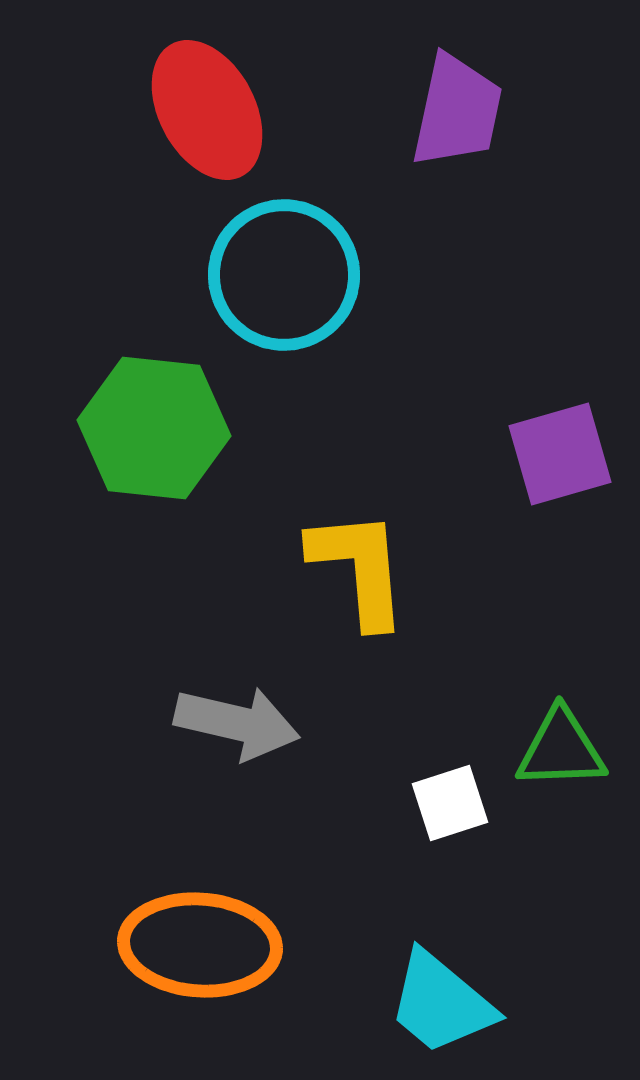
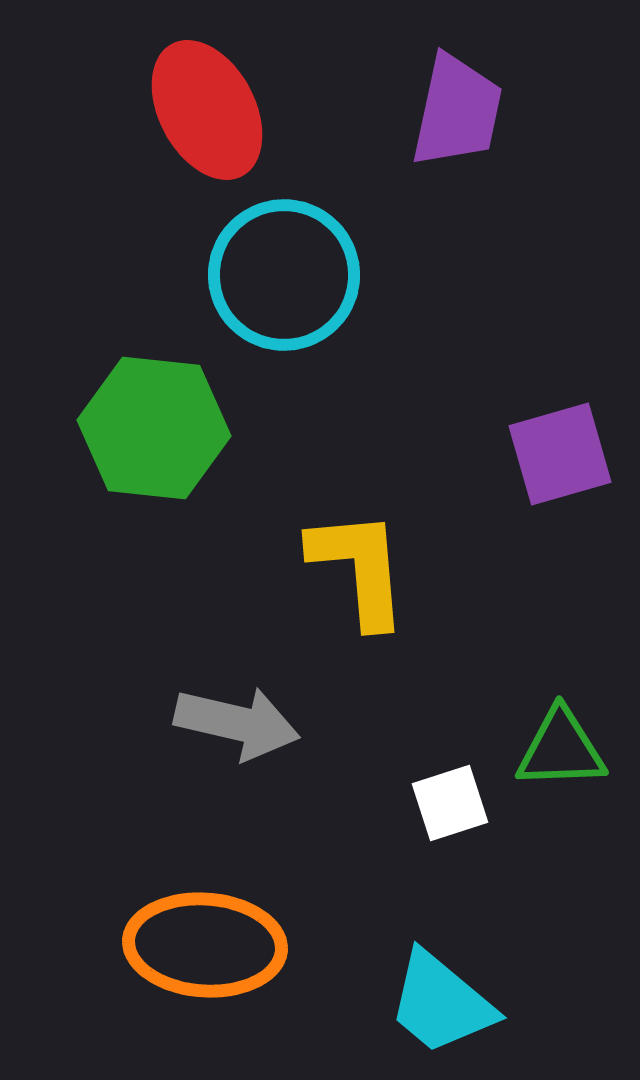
orange ellipse: moved 5 px right
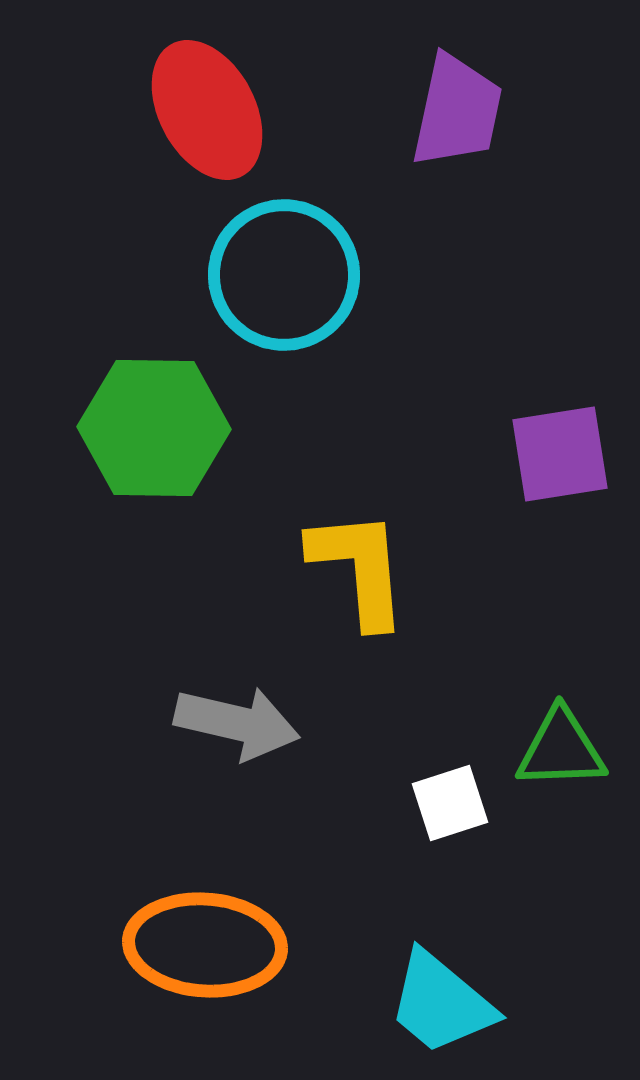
green hexagon: rotated 5 degrees counterclockwise
purple square: rotated 7 degrees clockwise
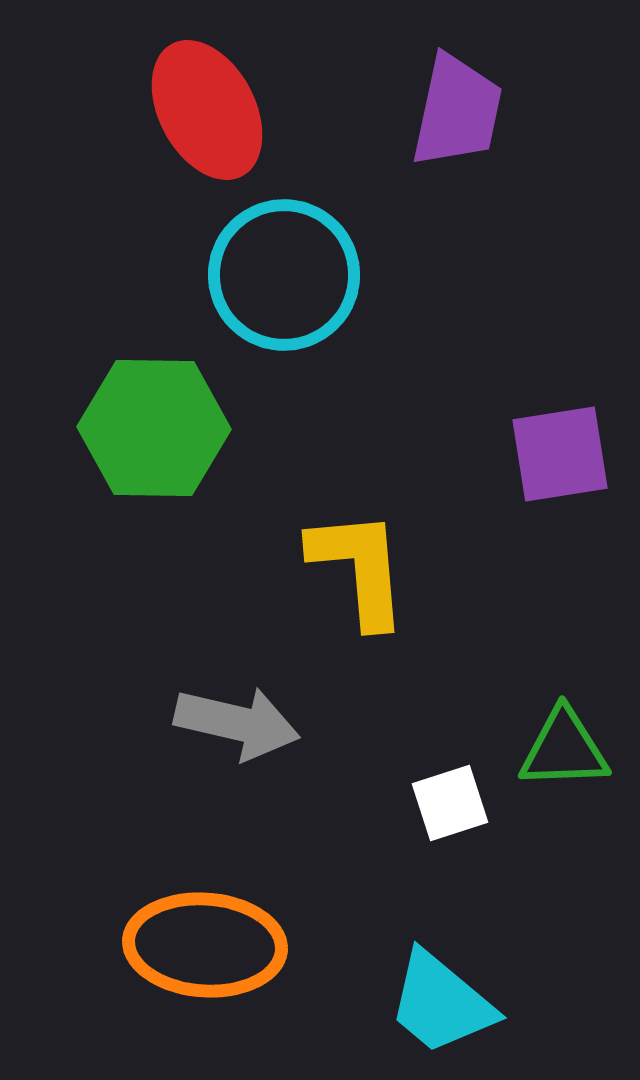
green triangle: moved 3 px right
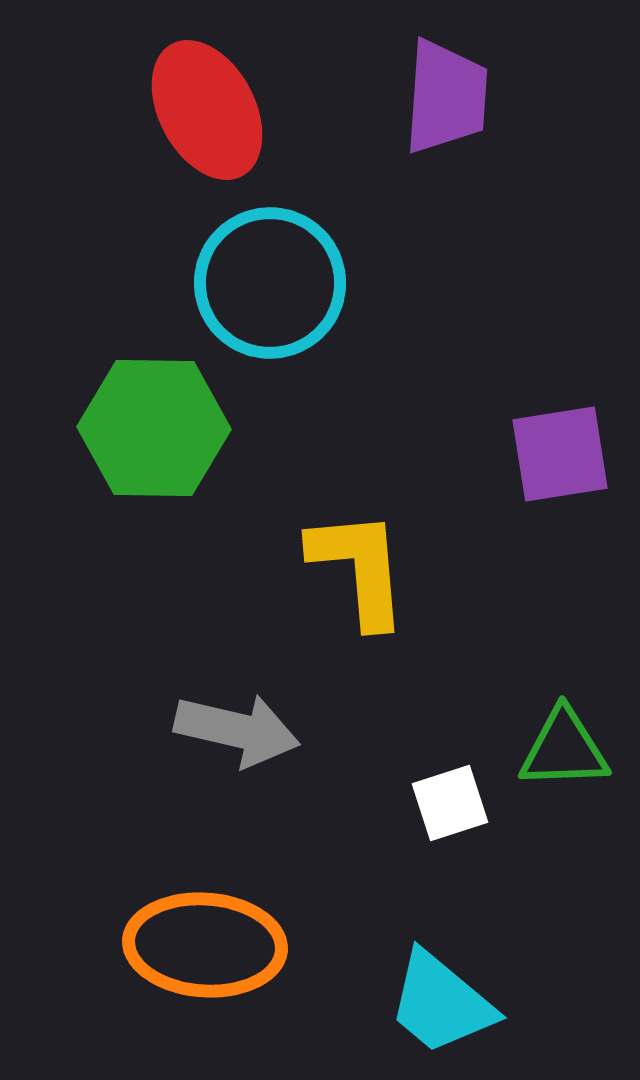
purple trapezoid: moved 11 px left, 14 px up; rotated 8 degrees counterclockwise
cyan circle: moved 14 px left, 8 px down
gray arrow: moved 7 px down
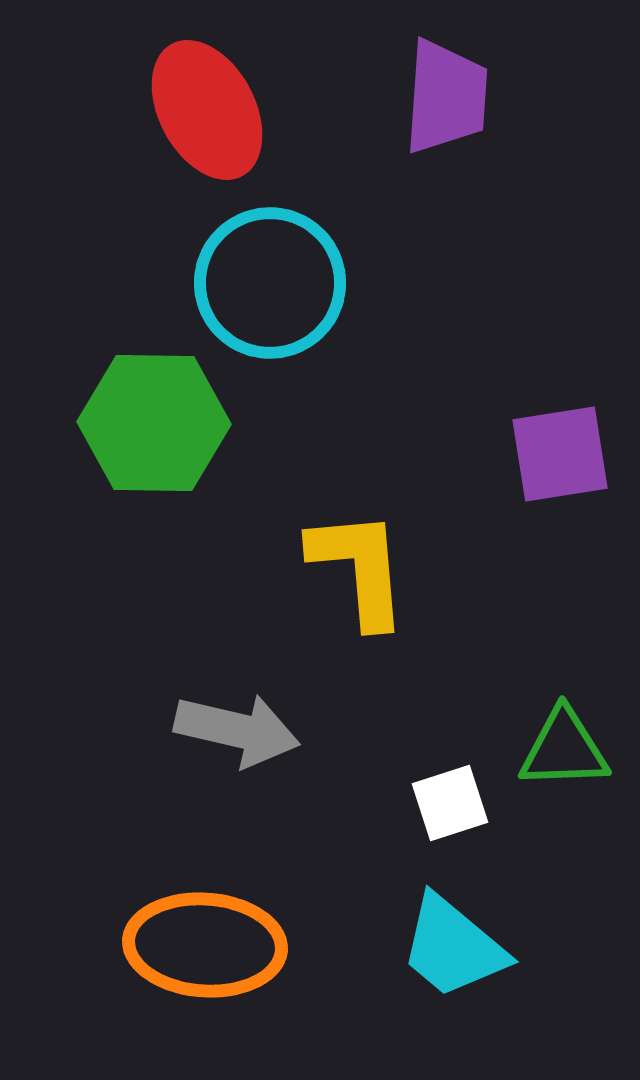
green hexagon: moved 5 px up
cyan trapezoid: moved 12 px right, 56 px up
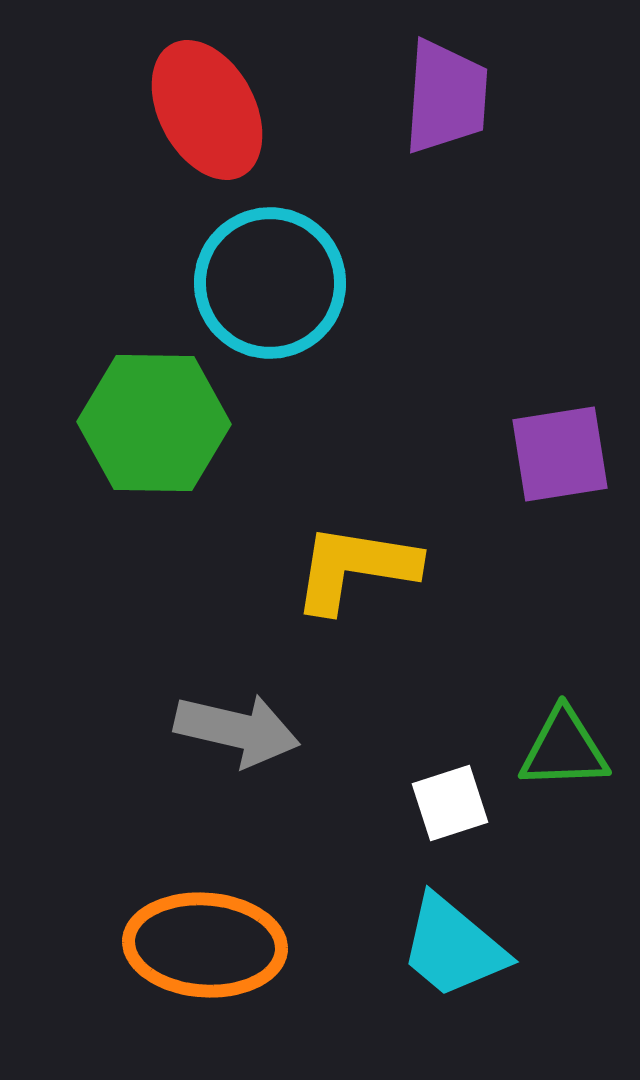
yellow L-shape: moved 4 px left; rotated 76 degrees counterclockwise
